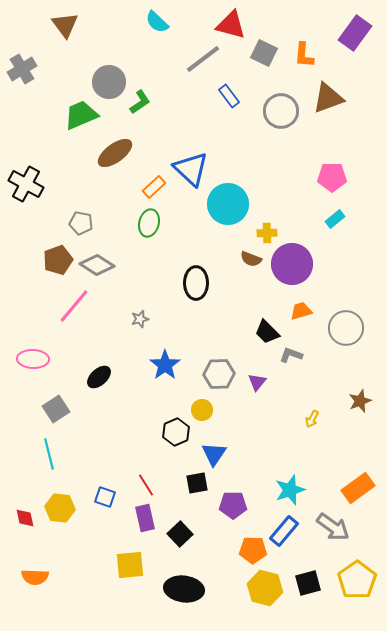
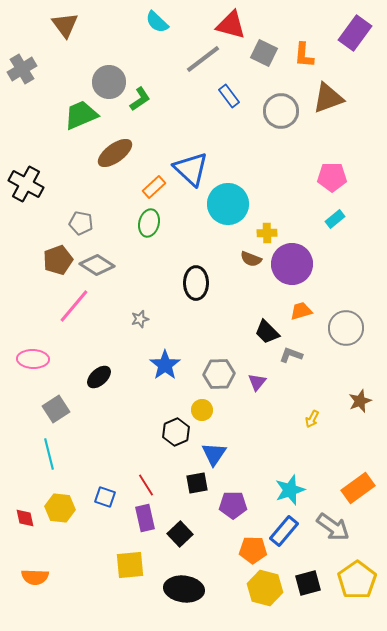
green L-shape at (140, 102): moved 3 px up
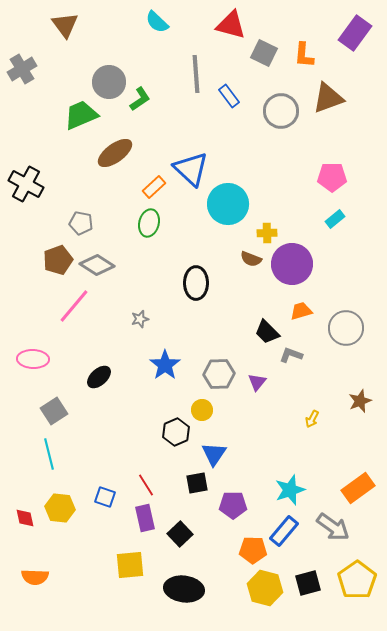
gray line at (203, 59): moved 7 px left, 15 px down; rotated 57 degrees counterclockwise
gray square at (56, 409): moved 2 px left, 2 px down
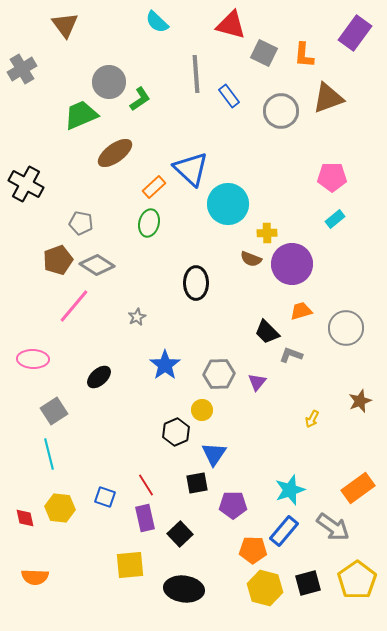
gray star at (140, 319): moved 3 px left, 2 px up; rotated 12 degrees counterclockwise
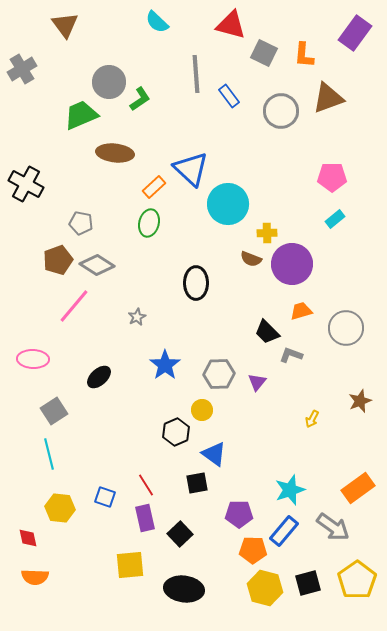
brown ellipse at (115, 153): rotated 42 degrees clockwise
blue triangle at (214, 454): rotated 28 degrees counterclockwise
purple pentagon at (233, 505): moved 6 px right, 9 px down
red diamond at (25, 518): moved 3 px right, 20 px down
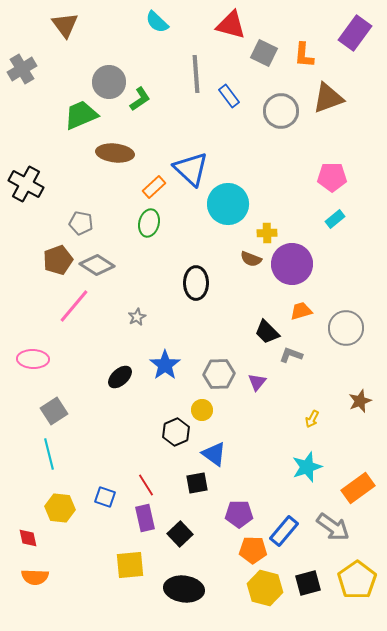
black ellipse at (99, 377): moved 21 px right
cyan star at (290, 490): moved 17 px right, 23 px up
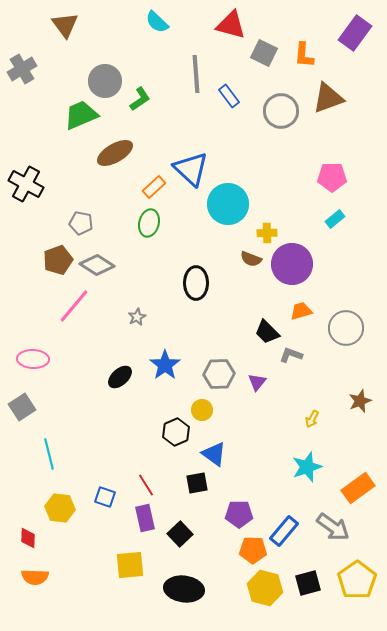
gray circle at (109, 82): moved 4 px left, 1 px up
brown ellipse at (115, 153): rotated 36 degrees counterclockwise
gray square at (54, 411): moved 32 px left, 4 px up
red diamond at (28, 538): rotated 15 degrees clockwise
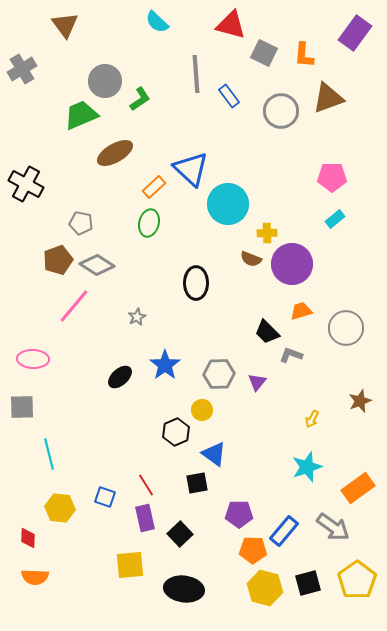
gray square at (22, 407): rotated 32 degrees clockwise
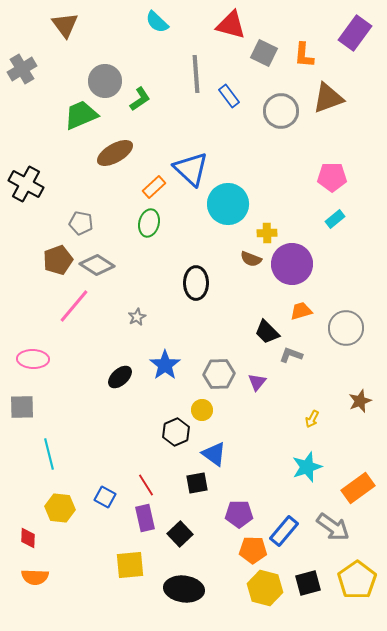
blue square at (105, 497): rotated 10 degrees clockwise
